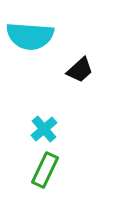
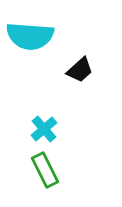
green rectangle: rotated 52 degrees counterclockwise
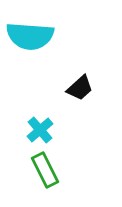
black trapezoid: moved 18 px down
cyan cross: moved 4 px left, 1 px down
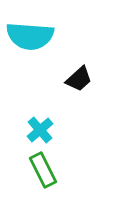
black trapezoid: moved 1 px left, 9 px up
green rectangle: moved 2 px left
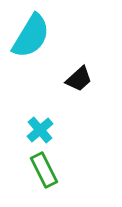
cyan semicircle: moved 1 px right; rotated 63 degrees counterclockwise
green rectangle: moved 1 px right
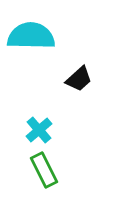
cyan semicircle: rotated 120 degrees counterclockwise
cyan cross: moved 1 px left
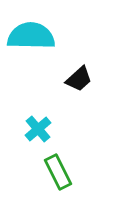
cyan cross: moved 1 px left, 1 px up
green rectangle: moved 14 px right, 2 px down
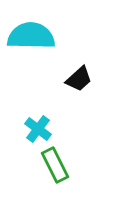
cyan cross: rotated 12 degrees counterclockwise
green rectangle: moved 3 px left, 7 px up
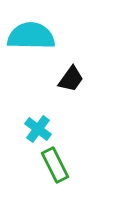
black trapezoid: moved 8 px left; rotated 12 degrees counterclockwise
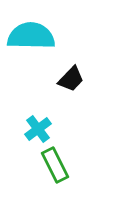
black trapezoid: rotated 8 degrees clockwise
cyan cross: rotated 16 degrees clockwise
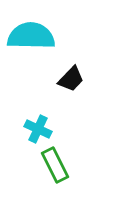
cyan cross: rotated 28 degrees counterclockwise
